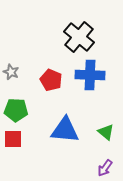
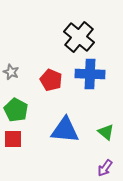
blue cross: moved 1 px up
green pentagon: rotated 25 degrees clockwise
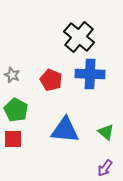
gray star: moved 1 px right, 3 px down
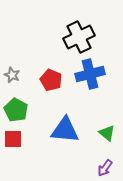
black cross: rotated 24 degrees clockwise
blue cross: rotated 16 degrees counterclockwise
green triangle: moved 1 px right, 1 px down
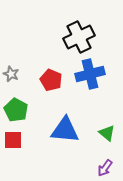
gray star: moved 1 px left, 1 px up
red square: moved 1 px down
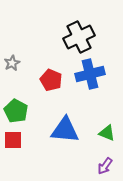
gray star: moved 1 px right, 11 px up; rotated 21 degrees clockwise
green pentagon: moved 1 px down
green triangle: rotated 18 degrees counterclockwise
purple arrow: moved 2 px up
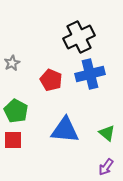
green triangle: rotated 18 degrees clockwise
purple arrow: moved 1 px right, 1 px down
